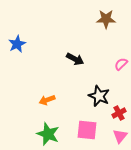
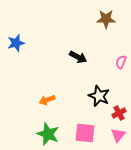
blue star: moved 1 px left, 1 px up; rotated 12 degrees clockwise
black arrow: moved 3 px right, 2 px up
pink semicircle: moved 2 px up; rotated 24 degrees counterclockwise
pink square: moved 2 px left, 3 px down
pink triangle: moved 2 px left, 1 px up
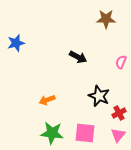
green star: moved 4 px right, 1 px up; rotated 15 degrees counterclockwise
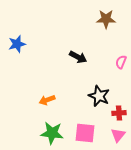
blue star: moved 1 px right, 1 px down
red cross: rotated 24 degrees clockwise
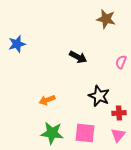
brown star: rotated 12 degrees clockwise
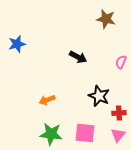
green star: moved 1 px left, 1 px down
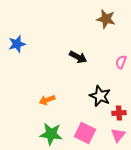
black star: moved 1 px right
pink square: rotated 20 degrees clockwise
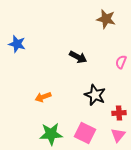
blue star: rotated 30 degrees clockwise
black star: moved 5 px left, 1 px up
orange arrow: moved 4 px left, 3 px up
green star: rotated 10 degrees counterclockwise
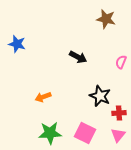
black star: moved 5 px right, 1 px down
green star: moved 1 px left, 1 px up
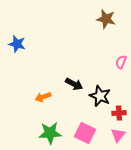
black arrow: moved 4 px left, 27 px down
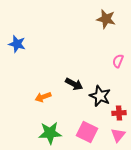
pink semicircle: moved 3 px left, 1 px up
pink square: moved 2 px right, 1 px up
